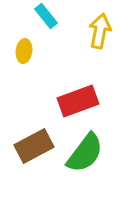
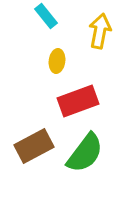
yellow ellipse: moved 33 px right, 10 px down
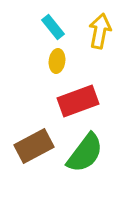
cyan rectangle: moved 7 px right, 11 px down
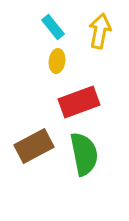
red rectangle: moved 1 px right, 1 px down
green semicircle: moved 1 px left, 1 px down; rotated 48 degrees counterclockwise
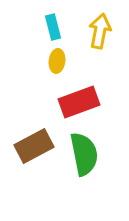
cyan rectangle: rotated 25 degrees clockwise
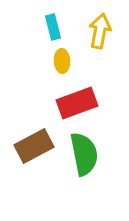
yellow ellipse: moved 5 px right; rotated 10 degrees counterclockwise
red rectangle: moved 2 px left, 1 px down
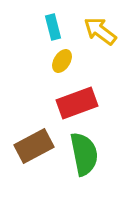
yellow arrow: rotated 64 degrees counterclockwise
yellow ellipse: rotated 35 degrees clockwise
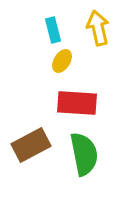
cyan rectangle: moved 3 px down
yellow arrow: moved 2 px left, 3 px up; rotated 40 degrees clockwise
red rectangle: rotated 24 degrees clockwise
brown rectangle: moved 3 px left, 1 px up
